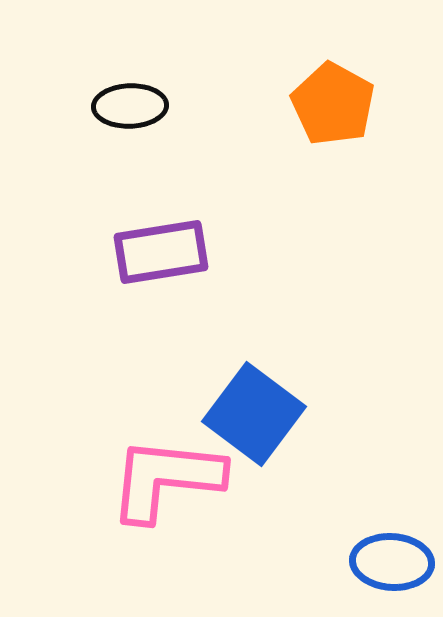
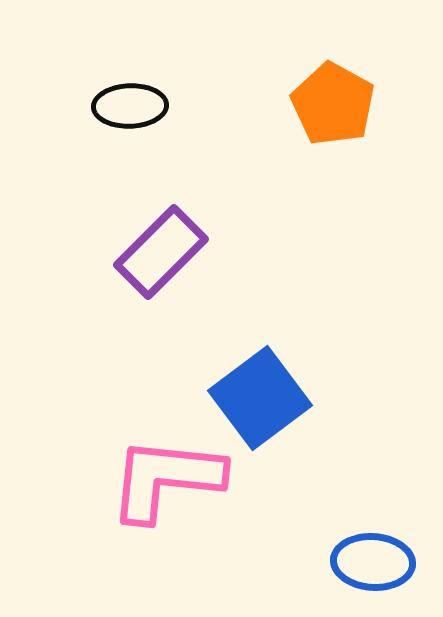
purple rectangle: rotated 36 degrees counterclockwise
blue square: moved 6 px right, 16 px up; rotated 16 degrees clockwise
blue ellipse: moved 19 px left
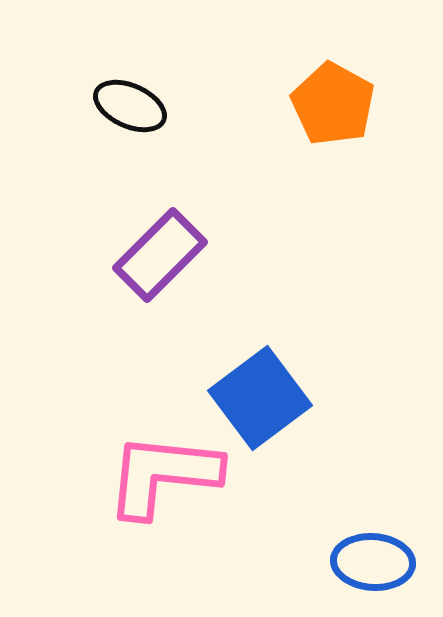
black ellipse: rotated 26 degrees clockwise
purple rectangle: moved 1 px left, 3 px down
pink L-shape: moved 3 px left, 4 px up
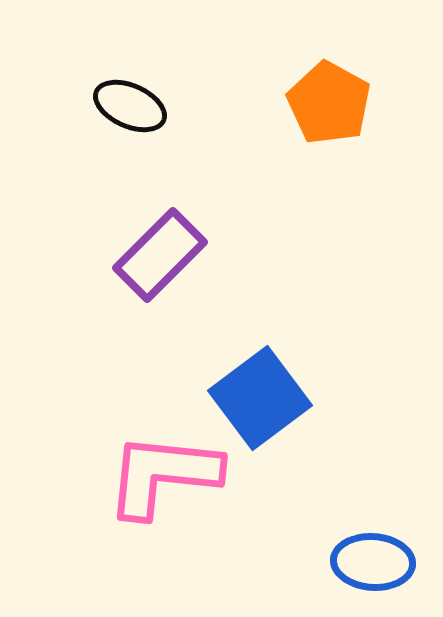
orange pentagon: moved 4 px left, 1 px up
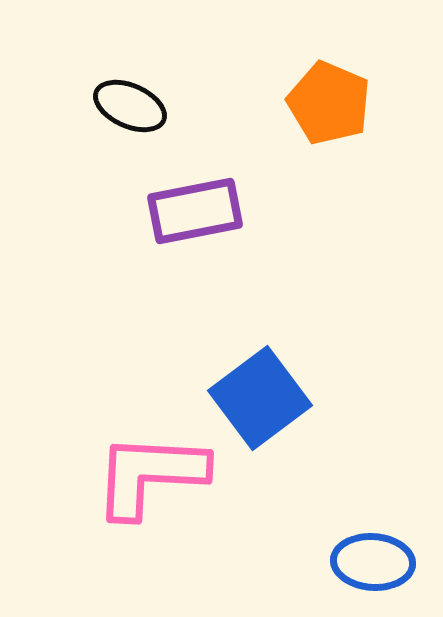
orange pentagon: rotated 6 degrees counterclockwise
purple rectangle: moved 35 px right, 44 px up; rotated 34 degrees clockwise
pink L-shape: moved 13 px left; rotated 3 degrees counterclockwise
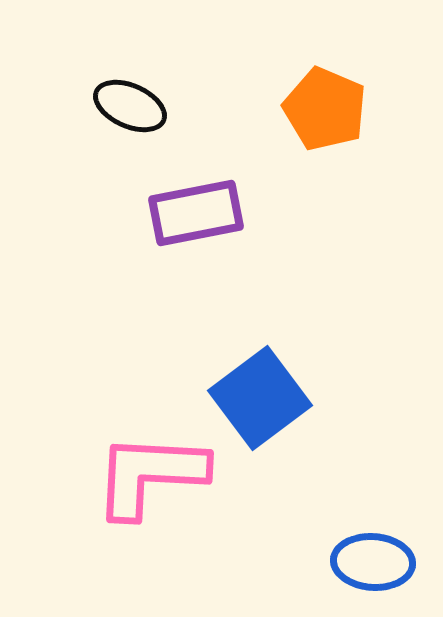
orange pentagon: moved 4 px left, 6 px down
purple rectangle: moved 1 px right, 2 px down
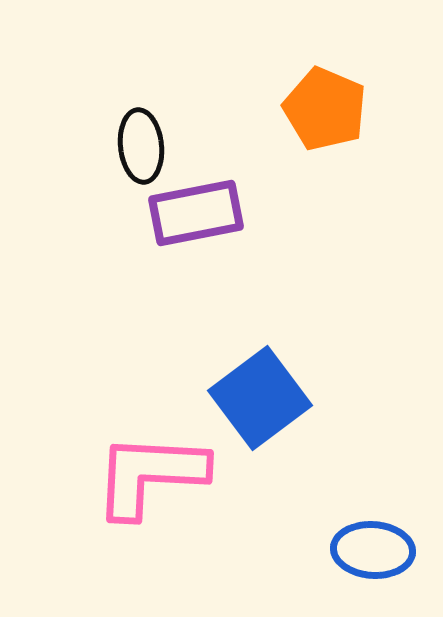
black ellipse: moved 11 px right, 40 px down; rotated 60 degrees clockwise
blue ellipse: moved 12 px up
